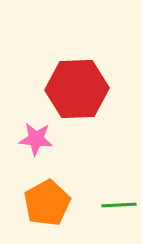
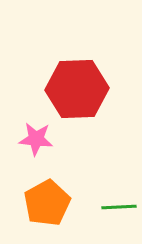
green line: moved 2 px down
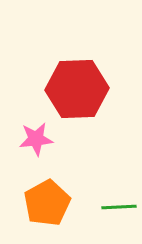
pink star: rotated 12 degrees counterclockwise
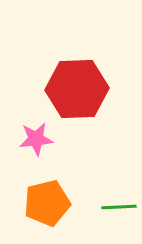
orange pentagon: rotated 15 degrees clockwise
